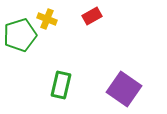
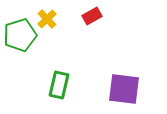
yellow cross: rotated 24 degrees clockwise
green rectangle: moved 2 px left
purple square: rotated 28 degrees counterclockwise
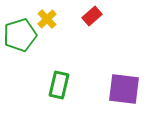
red rectangle: rotated 12 degrees counterclockwise
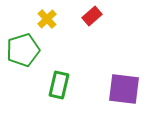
green pentagon: moved 3 px right, 15 px down
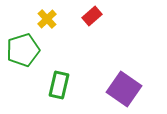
purple square: rotated 28 degrees clockwise
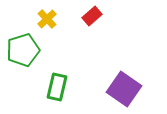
green rectangle: moved 2 px left, 2 px down
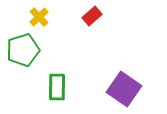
yellow cross: moved 8 px left, 2 px up
green rectangle: rotated 12 degrees counterclockwise
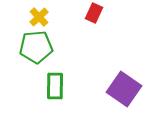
red rectangle: moved 2 px right, 3 px up; rotated 24 degrees counterclockwise
green pentagon: moved 13 px right, 3 px up; rotated 12 degrees clockwise
green rectangle: moved 2 px left, 1 px up
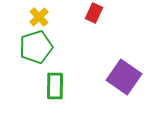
green pentagon: rotated 12 degrees counterclockwise
purple square: moved 12 px up
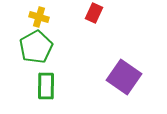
yellow cross: rotated 30 degrees counterclockwise
green pentagon: rotated 12 degrees counterclockwise
green rectangle: moved 9 px left
